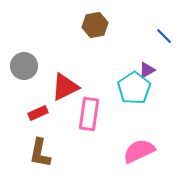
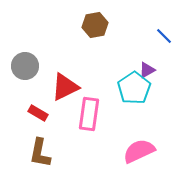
gray circle: moved 1 px right
red rectangle: rotated 54 degrees clockwise
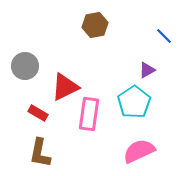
cyan pentagon: moved 14 px down
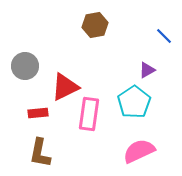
red rectangle: rotated 36 degrees counterclockwise
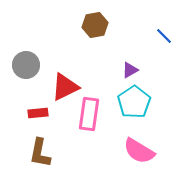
gray circle: moved 1 px right, 1 px up
purple triangle: moved 17 px left
pink semicircle: rotated 124 degrees counterclockwise
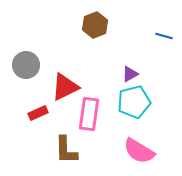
brown hexagon: rotated 10 degrees counterclockwise
blue line: rotated 30 degrees counterclockwise
purple triangle: moved 4 px down
cyan pentagon: rotated 20 degrees clockwise
red rectangle: rotated 18 degrees counterclockwise
brown L-shape: moved 26 px right, 3 px up; rotated 12 degrees counterclockwise
